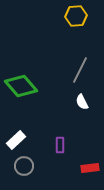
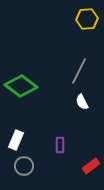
yellow hexagon: moved 11 px right, 3 px down
gray line: moved 1 px left, 1 px down
green diamond: rotated 12 degrees counterclockwise
white rectangle: rotated 24 degrees counterclockwise
red rectangle: moved 1 px right, 2 px up; rotated 30 degrees counterclockwise
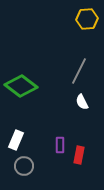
red rectangle: moved 12 px left, 11 px up; rotated 42 degrees counterclockwise
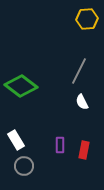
white rectangle: rotated 54 degrees counterclockwise
red rectangle: moved 5 px right, 5 px up
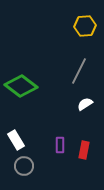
yellow hexagon: moved 2 px left, 7 px down
white semicircle: moved 3 px right, 2 px down; rotated 84 degrees clockwise
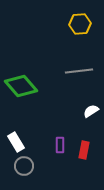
yellow hexagon: moved 5 px left, 2 px up
gray line: rotated 56 degrees clockwise
green diamond: rotated 12 degrees clockwise
white semicircle: moved 6 px right, 7 px down
white rectangle: moved 2 px down
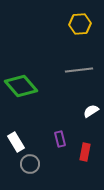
gray line: moved 1 px up
purple rectangle: moved 6 px up; rotated 14 degrees counterclockwise
red rectangle: moved 1 px right, 2 px down
gray circle: moved 6 px right, 2 px up
